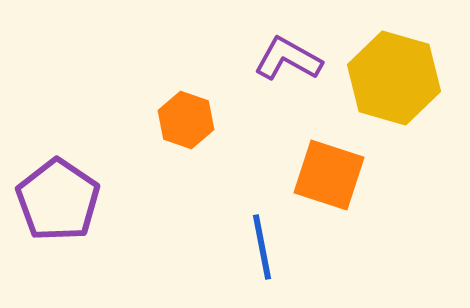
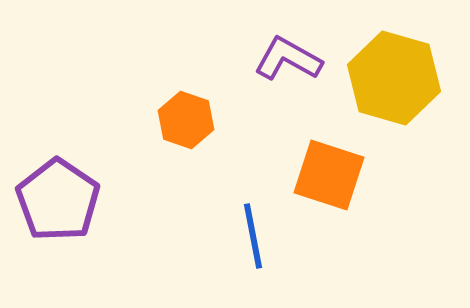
blue line: moved 9 px left, 11 px up
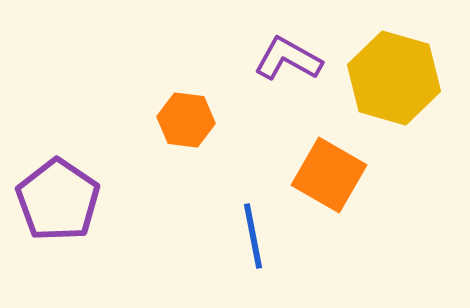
orange hexagon: rotated 12 degrees counterclockwise
orange square: rotated 12 degrees clockwise
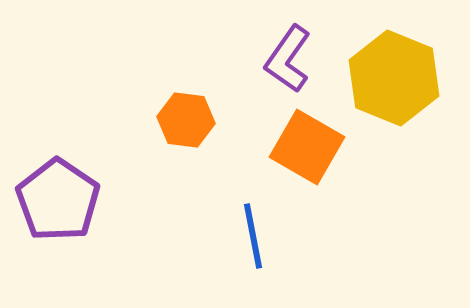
purple L-shape: rotated 84 degrees counterclockwise
yellow hexagon: rotated 6 degrees clockwise
orange square: moved 22 px left, 28 px up
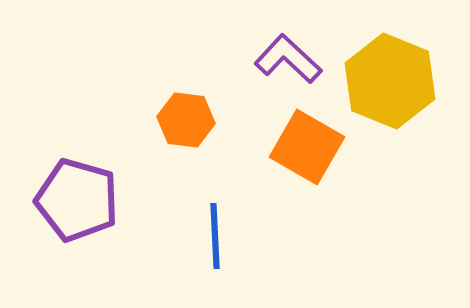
purple L-shape: rotated 98 degrees clockwise
yellow hexagon: moved 4 px left, 3 px down
purple pentagon: moved 19 px right; rotated 18 degrees counterclockwise
blue line: moved 38 px left; rotated 8 degrees clockwise
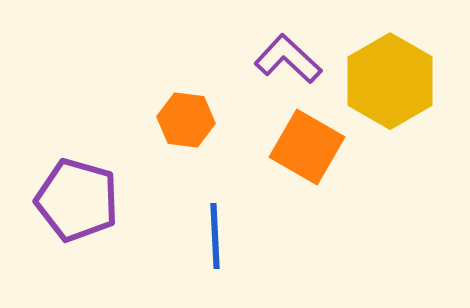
yellow hexagon: rotated 8 degrees clockwise
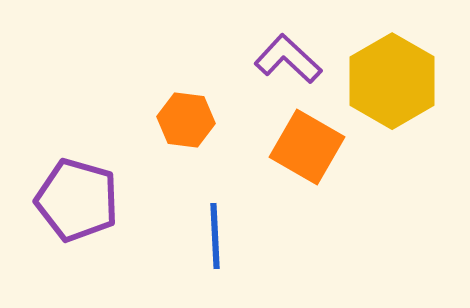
yellow hexagon: moved 2 px right
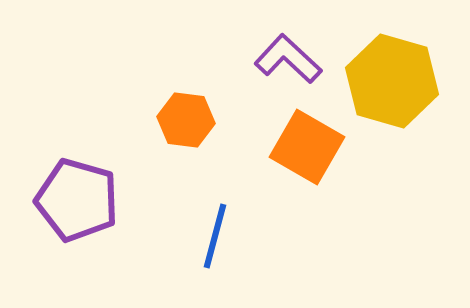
yellow hexagon: rotated 14 degrees counterclockwise
blue line: rotated 18 degrees clockwise
